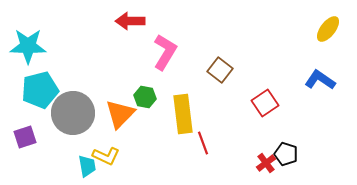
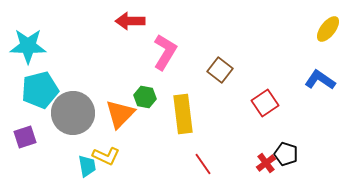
red line: moved 21 px down; rotated 15 degrees counterclockwise
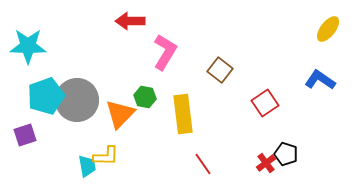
cyan pentagon: moved 6 px right, 6 px down; rotated 6 degrees counterclockwise
gray circle: moved 4 px right, 13 px up
purple square: moved 2 px up
yellow L-shape: rotated 24 degrees counterclockwise
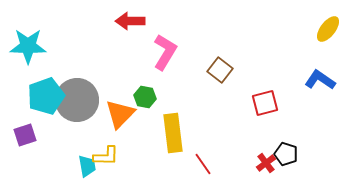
red square: rotated 20 degrees clockwise
yellow rectangle: moved 10 px left, 19 px down
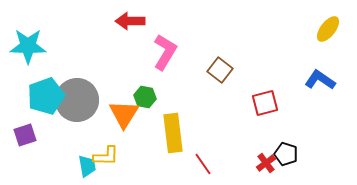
orange triangle: moved 4 px right; rotated 12 degrees counterclockwise
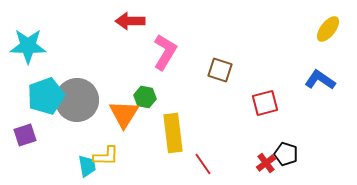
brown square: rotated 20 degrees counterclockwise
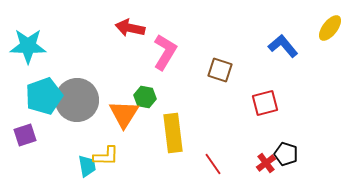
red arrow: moved 7 px down; rotated 12 degrees clockwise
yellow ellipse: moved 2 px right, 1 px up
blue L-shape: moved 37 px left, 34 px up; rotated 16 degrees clockwise
cyan pentagon: moved 2 px left
red line: moved 10 px right
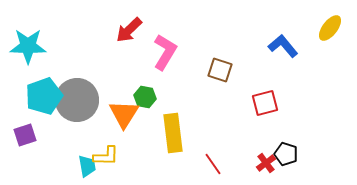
red arrow: moved 1 px left, 2 px down; rotated 56 degrees counterclockwise
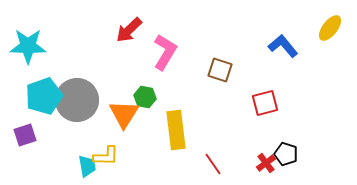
yellow rectangle: moved 3 px right, 3 px up
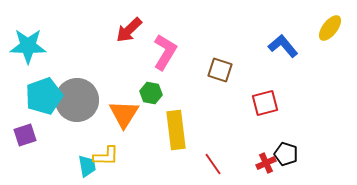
green hexagon: moved 6 px right, 4 px up
red cross: rotated 12 degrees clockwise
